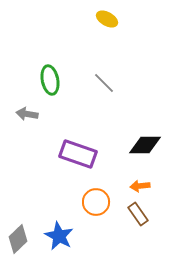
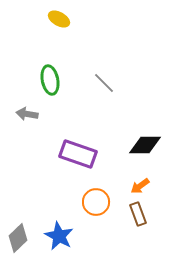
yellow ellipse: moved 48 px left
orange arrow: rotated 30 degrees counterclockwise
brown rectangle: rotated 15 degrees clockwise
gray diamond: moved 1 px up
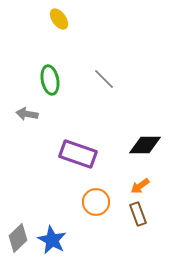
yellow ellipse: rotated 25 degrees clockwise
gray line: moved 4 px up
blue star: moved 7 px left, 4 px down
